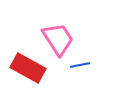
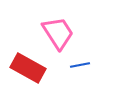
pink trapezoid: moved 6 px up
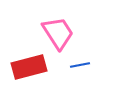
red rectangle: moved 1 px right, 1 px up; rotated 44 degrees counterclockwise
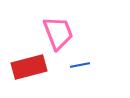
pink trapezoid: rotated 12 degrees clockwise
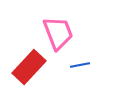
red rectangle: rotated 32 degrees counterclockwise
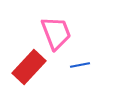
pink trapezoid: moved 2 px left
